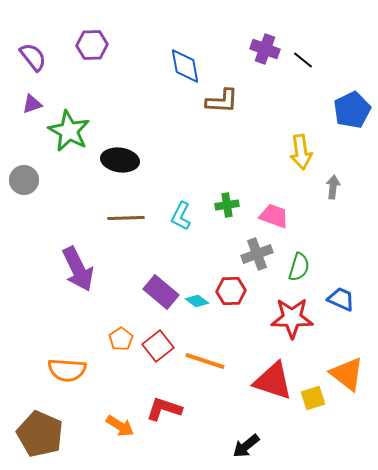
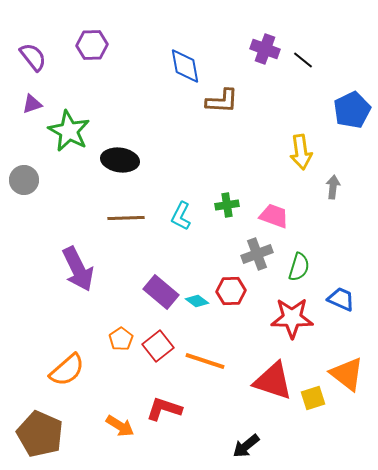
orange semicircle: rotated 45 degrees counterclockwise
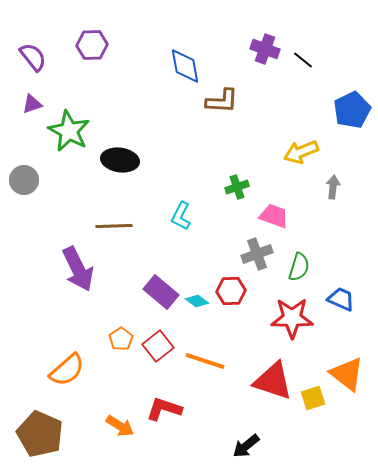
yellow arrow: rotated 76 degrees clockwise
green cross: moved 10 px right, 18 px up; rotated 10 degrees counterclockwise
brown line: moved 12 px left, 8 px down
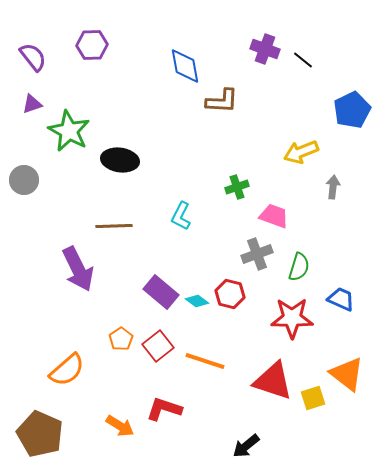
red hexagon: moved 1 px left, 3 px down; rotated 16 degrees clockwise
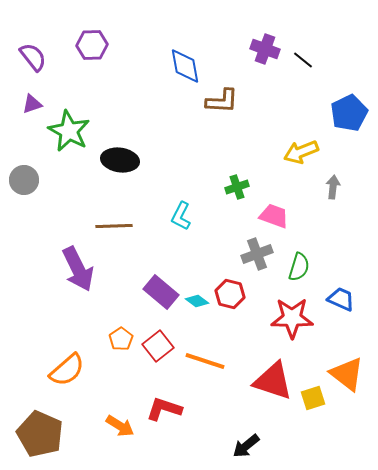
blue pentagon: moved 3 px left, 3 px down
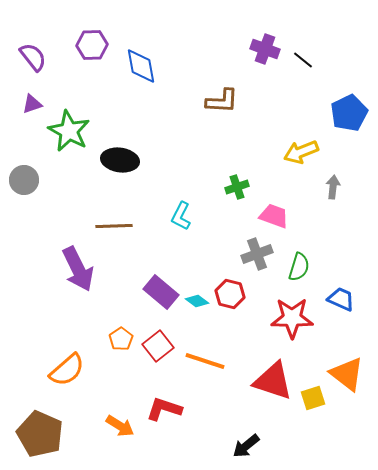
blue diamond: moved 44 px left
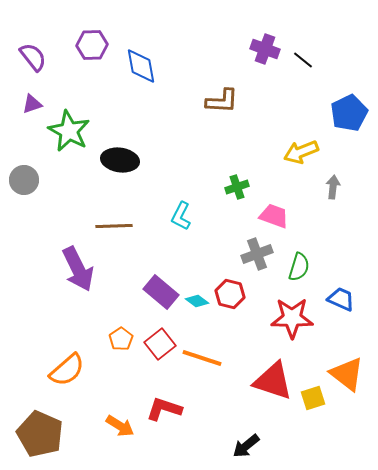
red square: moved 2 px right, 2 px up
orange line: moved 3 px left, 3 px up
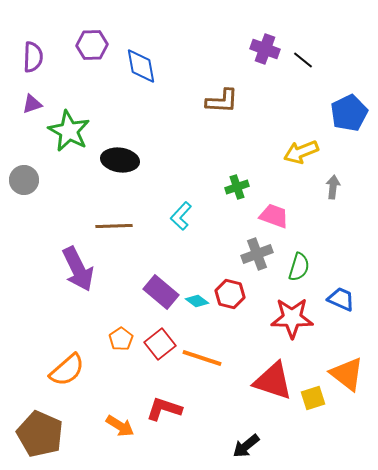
purple semicircle: rotated 40 degrees clockwise
cyan L-shape: rotated 16 degrees clockwise
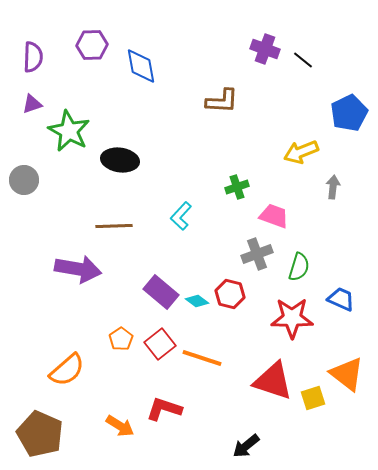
purple arrow: rotated 54 degrees counterclockwise
